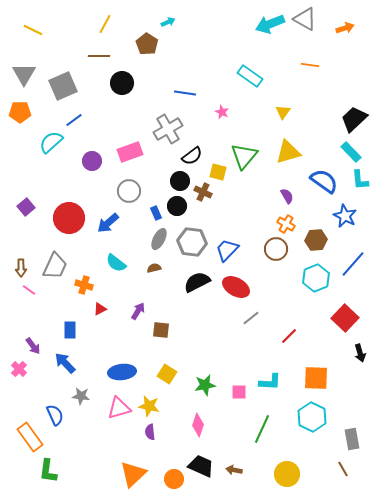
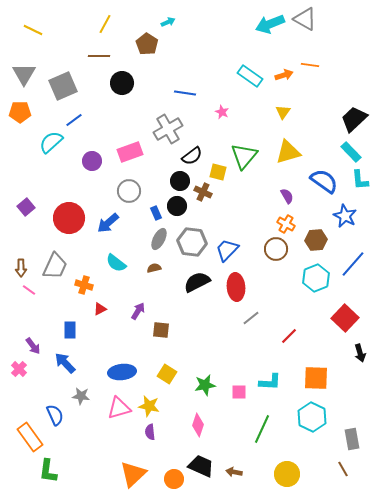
orange arrow at (345, 28): moved 61 px left, 47 px down
red ellipse at (236, 287): rotated 56 degrees clockwise
brown arrow at (234, 470): moved 2 px down
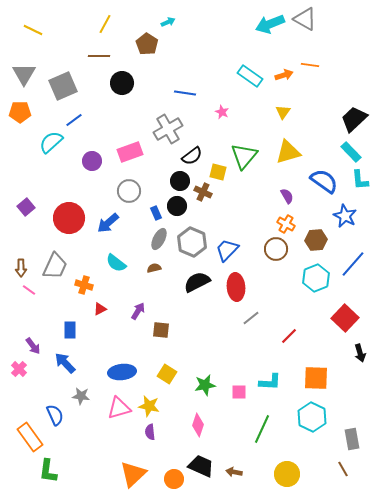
gray hexagon at (192, 242): rotated 16 degrees clockwise
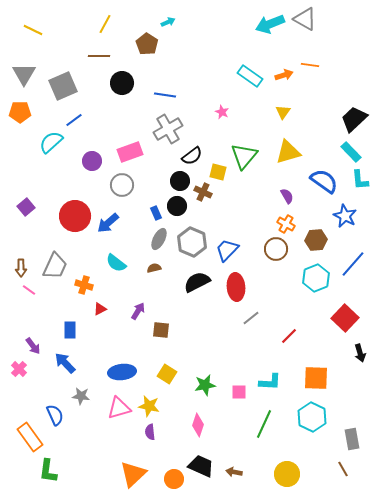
blue line at (185, 93): moved 20 px left, 2 px down
gray circle at (129, 191): moved 7 px left, 6 px up
red circle at (69, 218): moved 6 px right, 2 px up
green line at (262, 429): moved 2 px right, 5 px up
